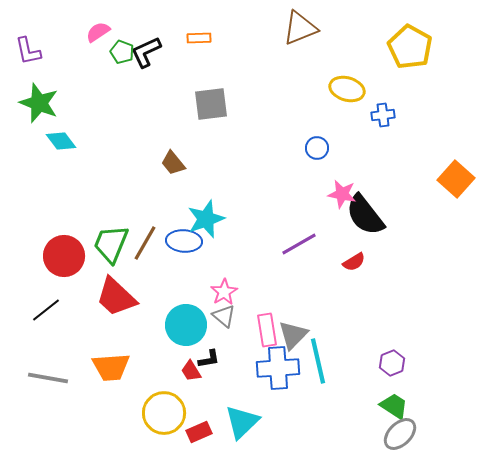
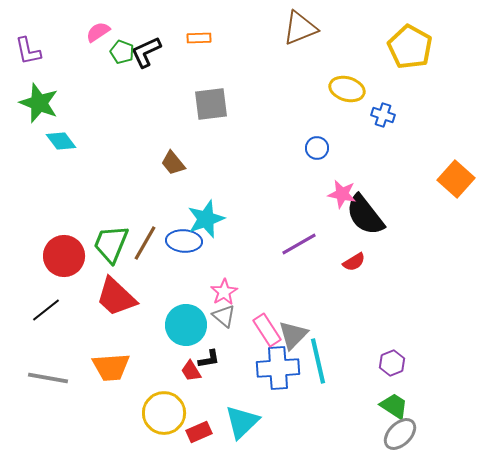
blue cross at (383, 115): rotated 25 degrees clockwise
pink rectangle at (267, 330): rotated 24 degrees counterclockwise
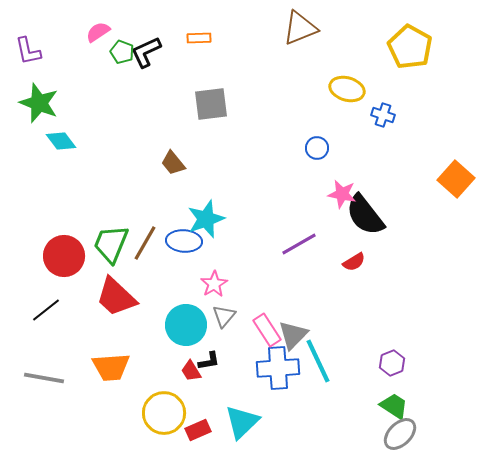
pink star at (224, 292): moved 10 px left, 8 px up
gray triangle at (224, 316): rotated 30 degrees clockwise
black L-shape at (209, 359): moved 2 px down
cyan line at (318, 361): rotated 12 degrees counterclockwise
gray line at (48, 378): moved 4 px left
red rectangle at (199, 432): moved 1 px left, 2 px up
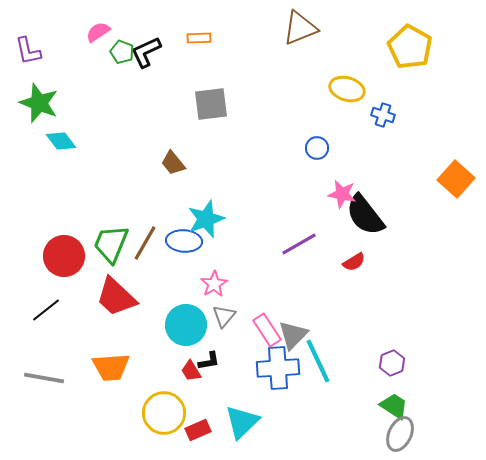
gray ellipse at (400, 434): rotated 20 degrees counterclockwise
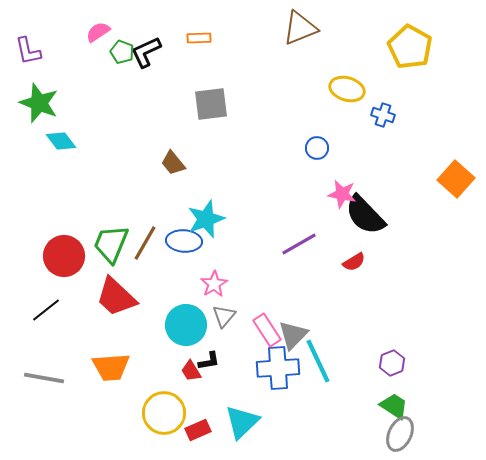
black semicircle at (365, 215): rotated 6 degrees counterclockwise
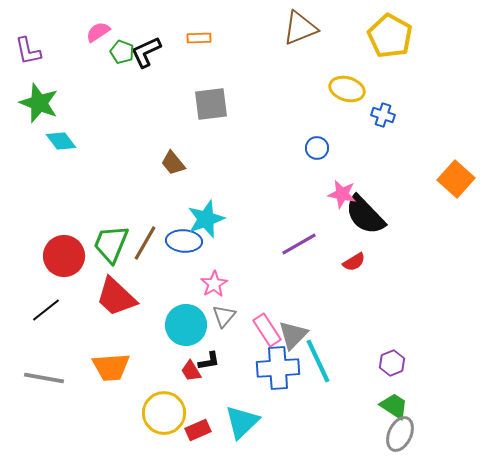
yellow pentagon at (410, 47): moved 20 px left, 11 px up
